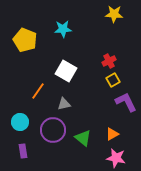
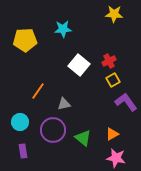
yellow pentagon: rotated 25 degrees counterclockwise
white square: moved 13 px right, 6 px up; rotated 10 degrees clockwise
purple L-shape: rotated 10 degrees counterclockwise
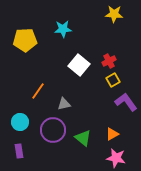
purple rectangle: moved 4 px left
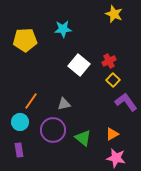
yellow star: rotated 18 degrees clockwise
yellow square: rotated 16 degrees counterclockwise
orange line: moved 7 px left, 10 px down
purple rectangle: moved 1 px up
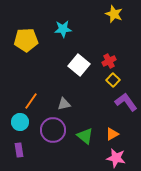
yellow pentagon: moved 1 px right
green triangle: moved 2 px right, 2 px up
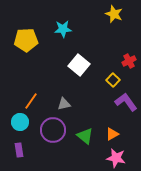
red cross: moved 20 px right
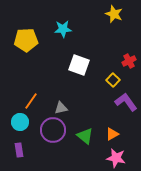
white square: rotated 20 degrees counterclockwise
gray triangle: moved 3 px left, 4 px down
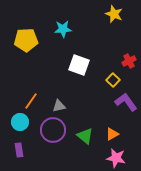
gray triangle: moved 2 px left, 2 px up
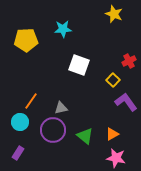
gray triangle: moved 2 px right, 2 px down
purple rectangle: moved 1 px left, 3 px down; rotated 40 degrees clockwise
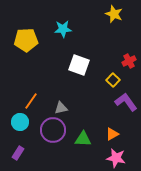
green triangle: moved 2 px left, 3 px down; rotated 36 degrees counterclockwise
